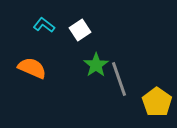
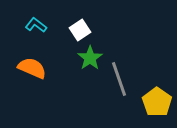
cyan L-shape: moved 8 px left
green star: moved 6 px left, 7 px up
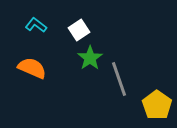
white square: moved 1 px left
yellow pentagon: moved 3 px down
